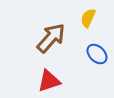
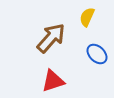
yellow semicircle: moved 1 px left, 1 px up
red triangle: moved 4 px right
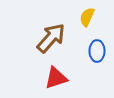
blue ellipse: moved 3 px up; rotated 45 degrees clockwise
red triangle: moved 3 px right, 3 px up
